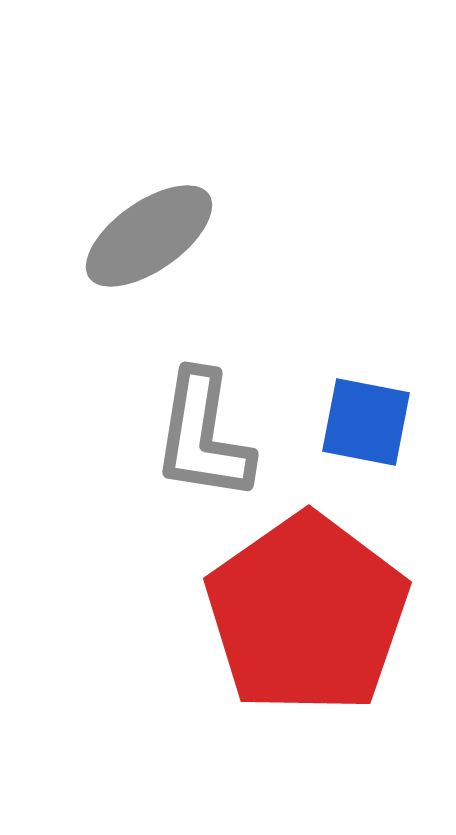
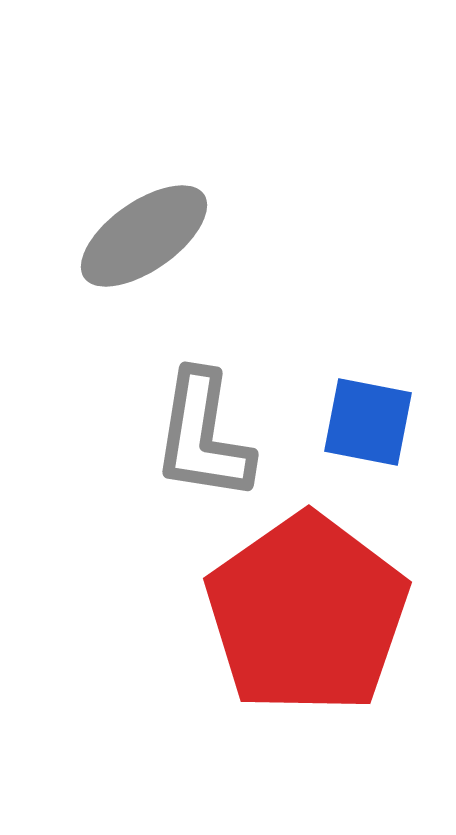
gray ellipse: moved 5 px left
blue square: moved 2 px right
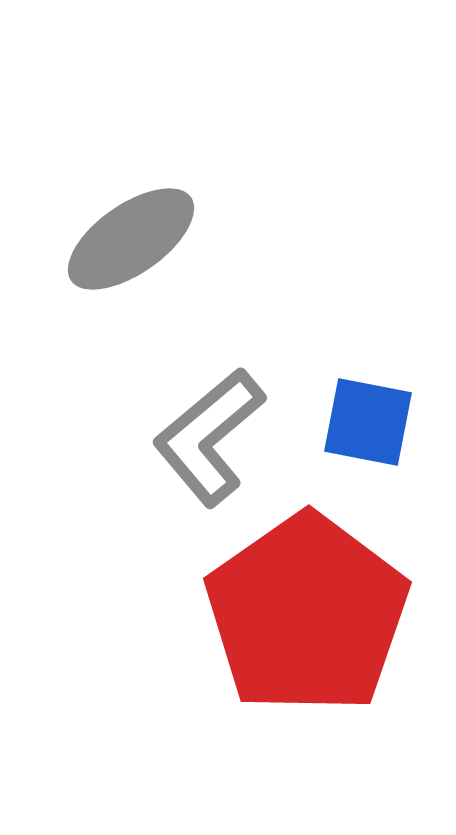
gray ellipse: moved 13 px left, 3 px down
gray L-shape: moved 6 px right, 1 px down; rotated 41 degrees clockwise
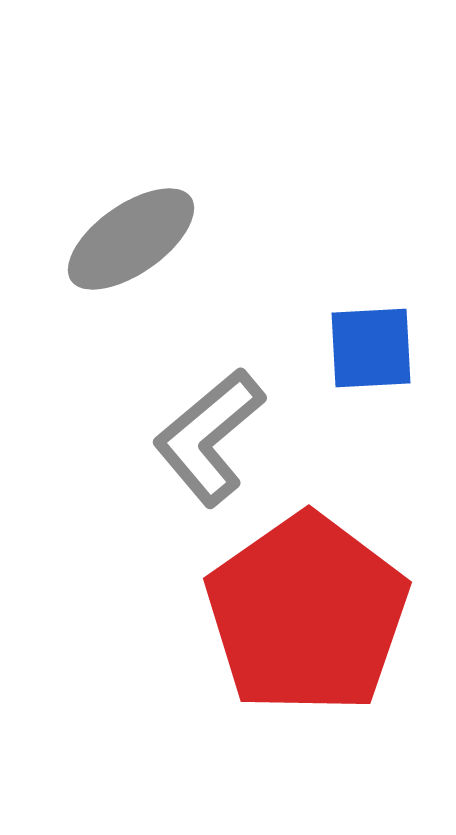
blue square: moved 3 px right, 74 px up; rotated 14 degrees counterclockwise
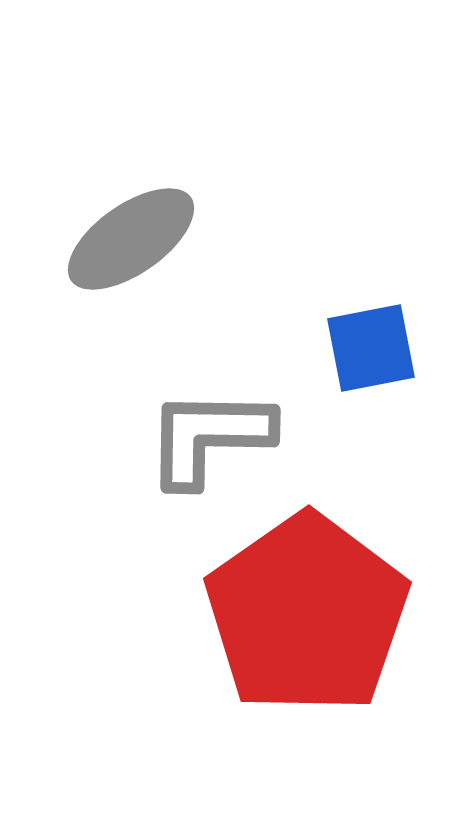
blue square: rotated 8 degrees counterclockwise
gray L-shape: rotated 41 degrees clockwise
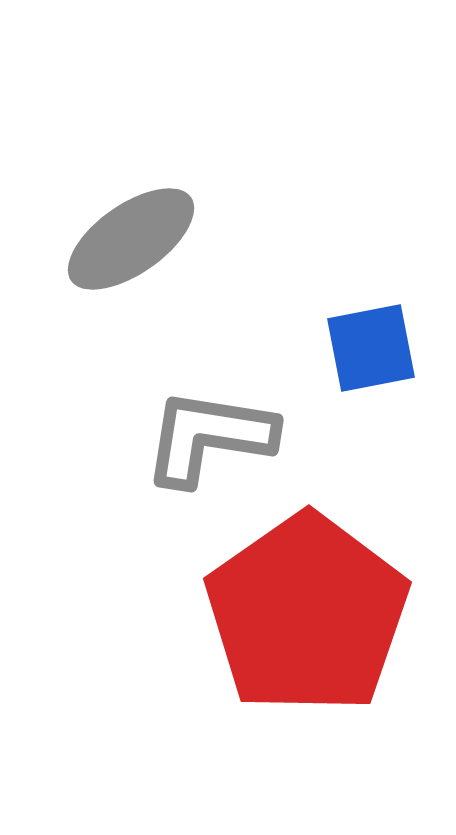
gray L-shape: rotated 8 degrees clockwise
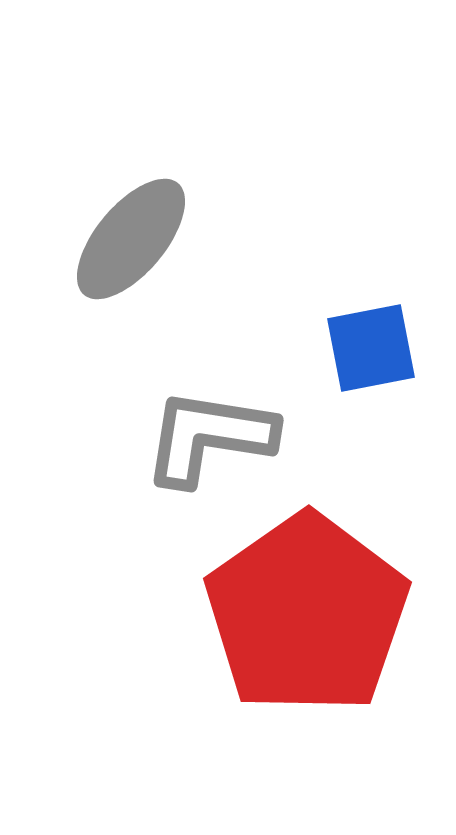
gray ellipse: rotated 15 degrees counterclockwise
